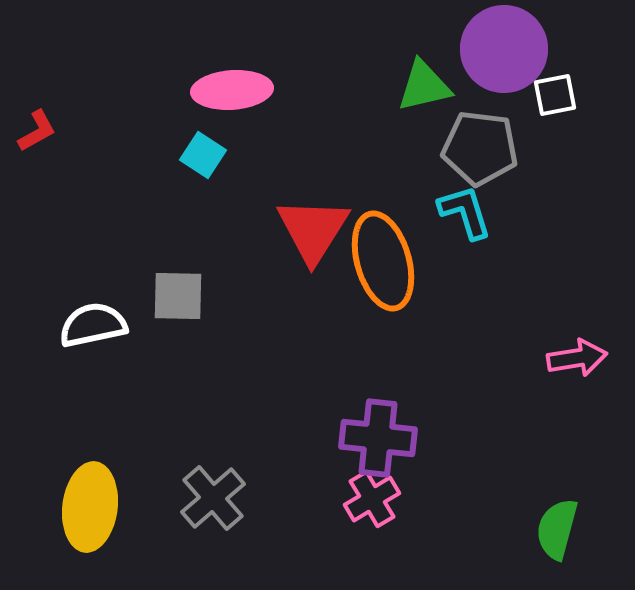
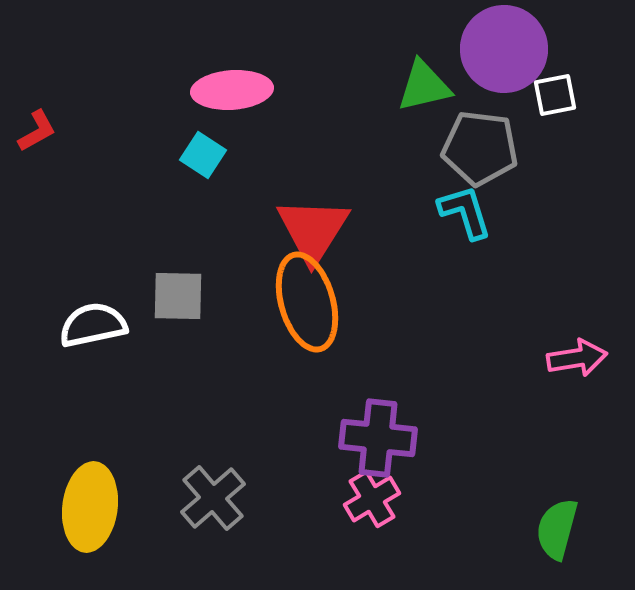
orange ellipse: moved 76 px left, 41 px down
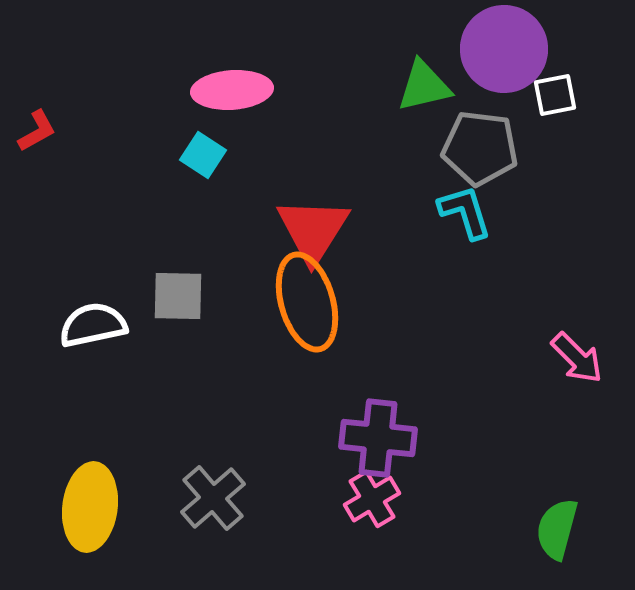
pink arrow: rotated 54 degrees clockwise
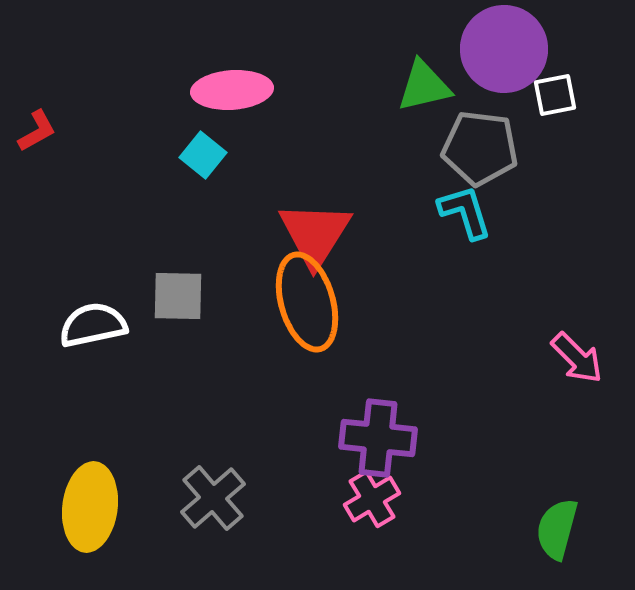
cyan square: rotated 6 degrees clockwise
red triangle: moved 2 px right, 4 px down
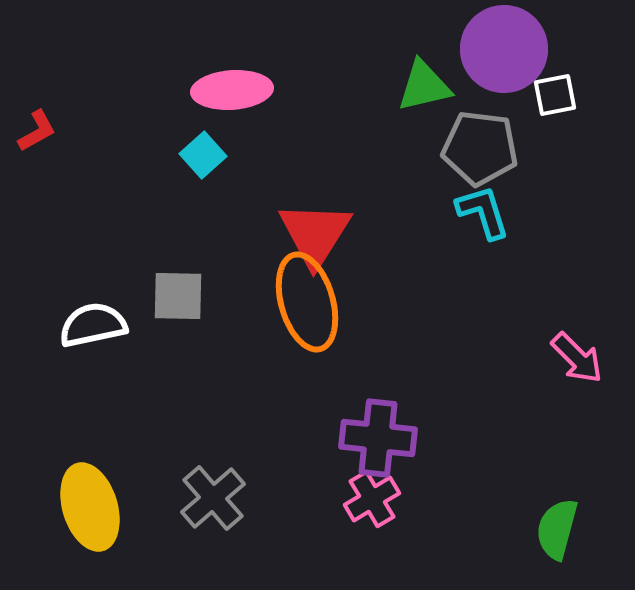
cyan square: rotated 9 degrees clockwise
cyan L-shape: moved 18 px right
yellow ellipse: rotated 24 degrees counterclockwise
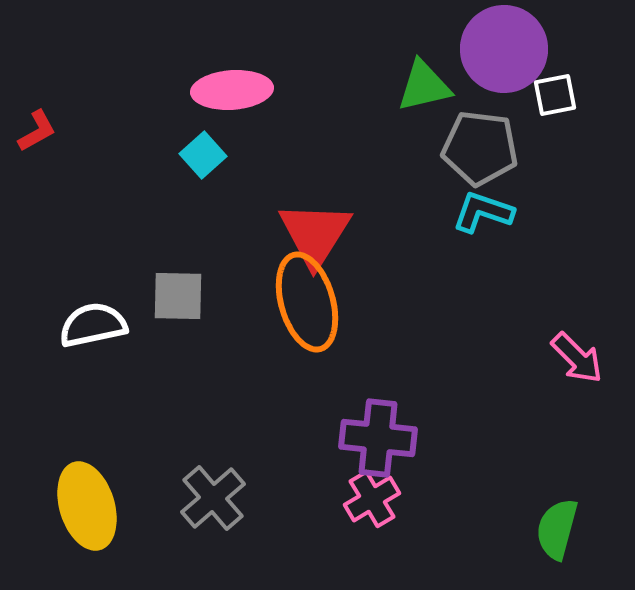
cyan L-shape: rotated 54 degrees counterclockwise
yellow ellipse: moved 3 px left, 1 px up
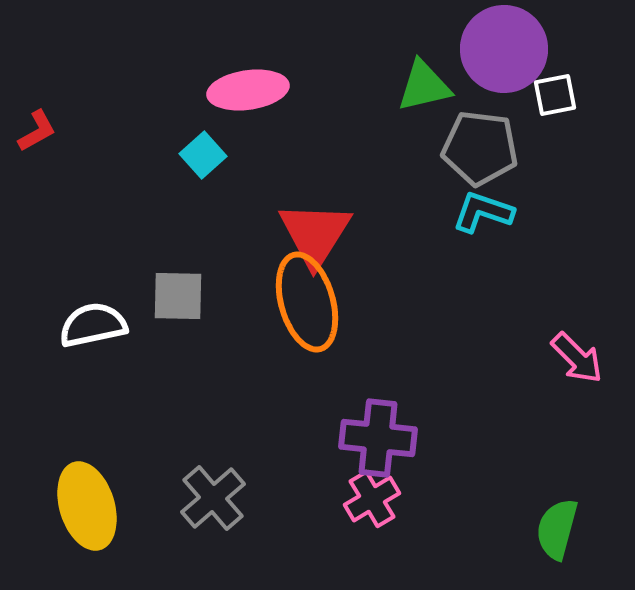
pink ellipse: moved 16 px right; rotated 4 degrees counterclockwise
